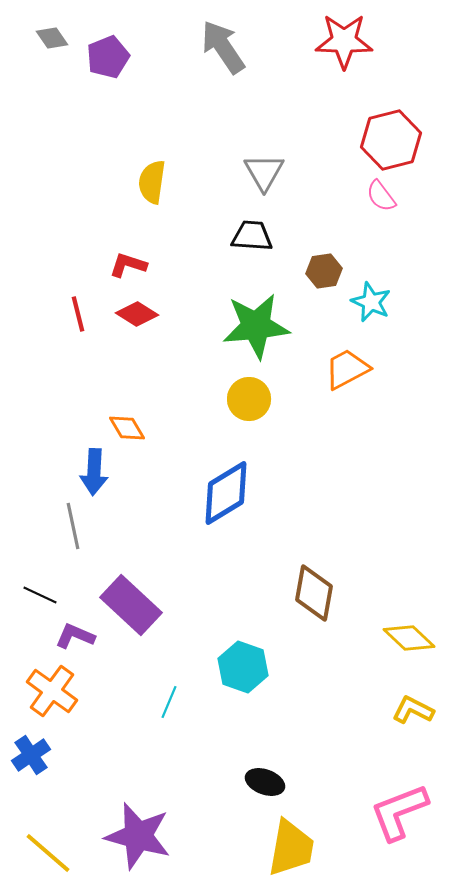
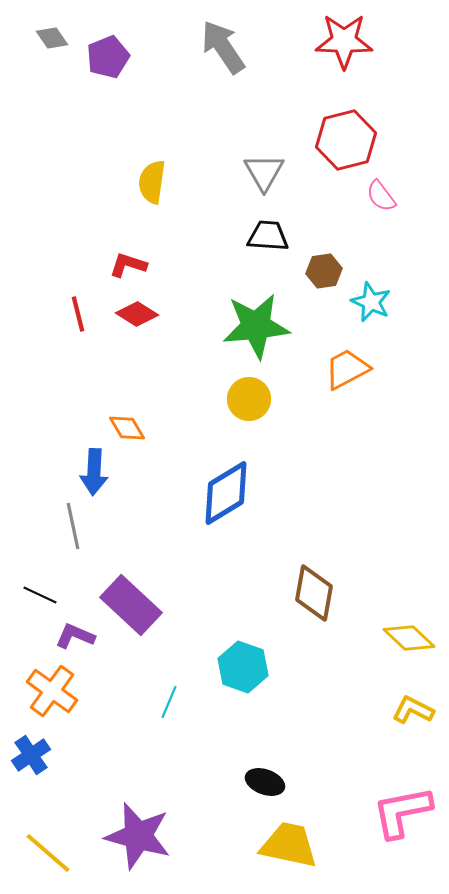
red hexagon: moved 45 px left
black trapezoid: moved 16 px right
pink L-shape: moved 3 px right; rotated 10 degrees clockwise
yellow trapezoid: moved 2 px left, 3 px up; rotated 88 degrees counterclockwise
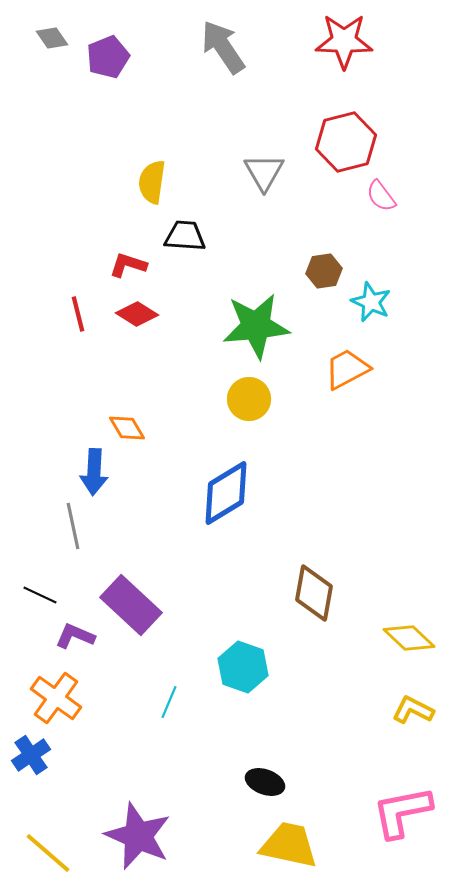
red hexagon: moved 2 px down
black trapezoid: moved 83 px left
orange cross: moved 4 px right, 7 px down
purple star: rotated 8 degrees clockwise
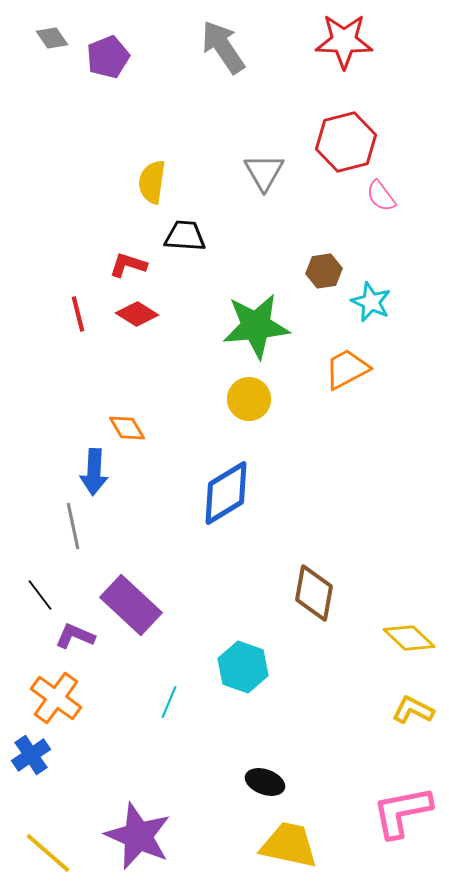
black line: rotated 28 degrees clockwise
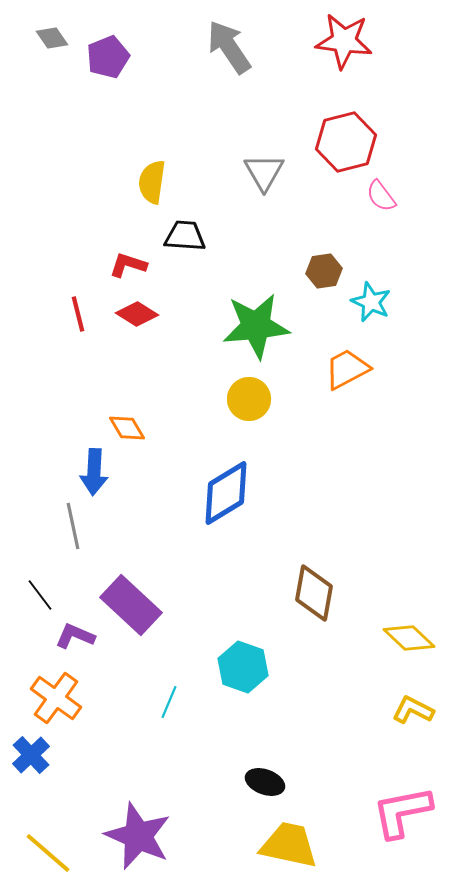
red star: rotated 6 degrees clockwise
gray arrow: moved 6 px right
blue cross: rotated 9 degrees counterclockwise
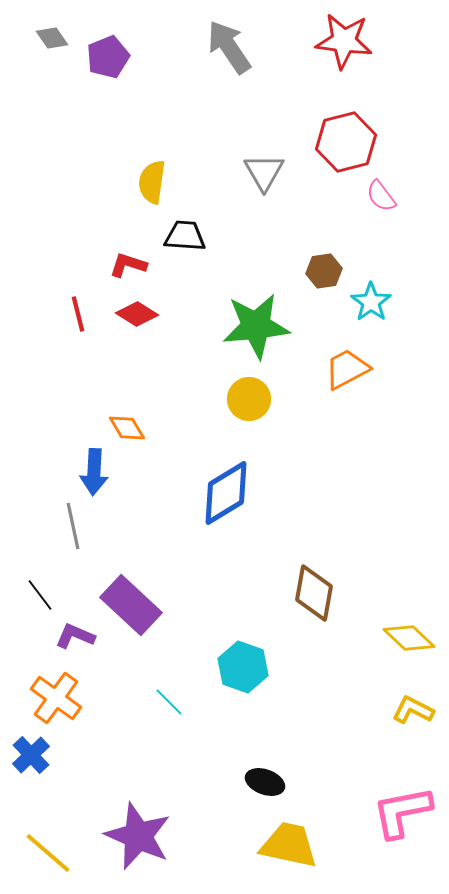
cyan star: rotated 12 degrees clockwise
cyan line: rotated 68 degrees counterclockwise
